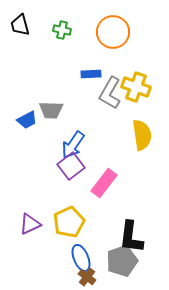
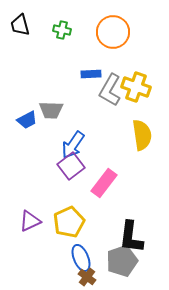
gray L-shape: moved 3 px up
purple triangle: moved 3 px up
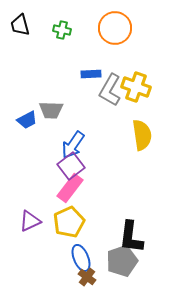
orange circle: moved 2 px right, 4 px up
pink rectangle: moved 34 px left, 5 px down
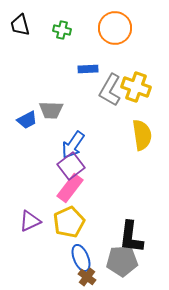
blue rectangle: moved 3 px left, 5 px up
gray pentagon: rotated 16 degrees clockwise
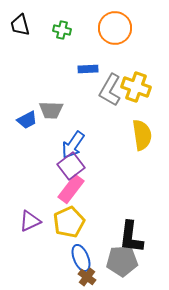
pink rectangle: moved 1 px right, 1 px down
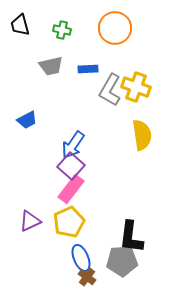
gray trapezoid: moved 44 px up; rotated 15 degrees counterclockwise
purple square: rotated 12 degrees counterclockwise
